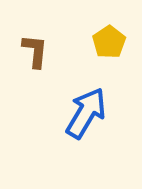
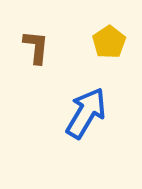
brown L-shape: moved 1 px right, 4 px up
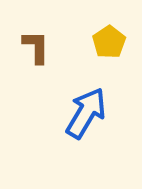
brown L-shape: rotated 6 degrees counterclockwise
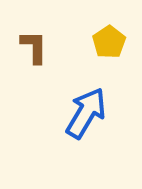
brown L-shape: moved 2 px left
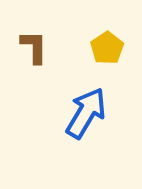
yellow pentagon: moved 2 px left, 6 px down
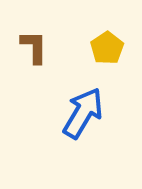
blue arrow: moved 3 px left
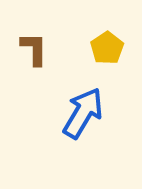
brown L-shape: moved 2 px down
